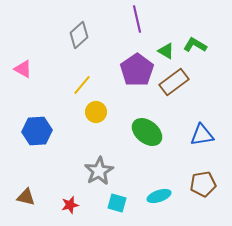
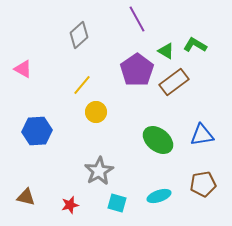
purple line: rotated 16 degrees counterclockwise
green ellipse: moved 11 px right, 8 px down
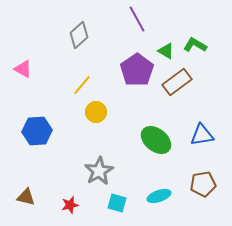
brown rectangle: moved 3 px right
green ellipse: moved 2 px left
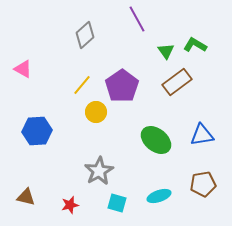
gray diamond: moved 6 px right
green triangle: rotated 24 degrees clockwise
purple pentagon: moved 15 px left, 16 px down
